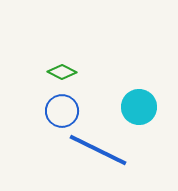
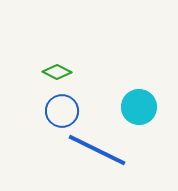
green diamond: moved 5 px left
blue line: moved 1 px left
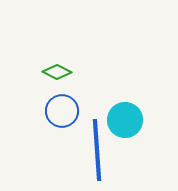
cyan circle: moved 14 px left, 13 px down
blue line: rotated 60 degrees clockwise
